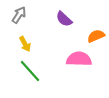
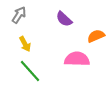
pink semicircle: moved 2 px left
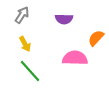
gray arrow: moved 3 px right
purple semicircle: rotated 42 degrees counterclockwise
orange semicircle: moved 2 px down; rotated 24 degrees counterclockwise
pink semicircle: moved 2 px left, 1 px up
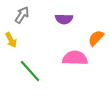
yellow arrow: moved 14 px left, 4 px up
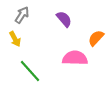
purple semicircle: rotated 132 degrees counterclockwise
yellow arrow: moved 4 px right, 1 px up
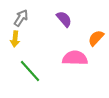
gray arrow: moved 1 px left, 3 px down
yellow arrow: rotated 35 degrees clockwise
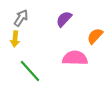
purple semicircle: rotated 96 degrees counterclockwise
orange semicircle: moved 1 px left, 2 px up
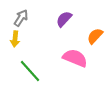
pink semicircle: rotated 20 degrees clockwise
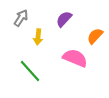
yellow arrow: moved 23 px right, 2 px up
